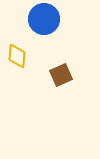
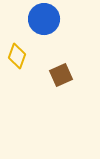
yellow diamond: rotated 15 degrees clockwise
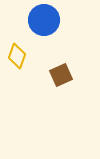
blue circle: moved 1 px down
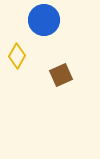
yellow diamond: rotated 10 degrees clockwise
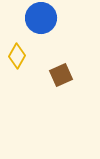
blue circle: moved 3 px left, 2 px up
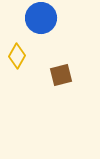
brown square: rotated 10 degrees clockwise
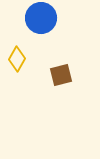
yellow diamond: moved 3 px down
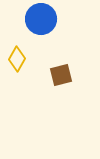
blue circle: moved 1 px down
